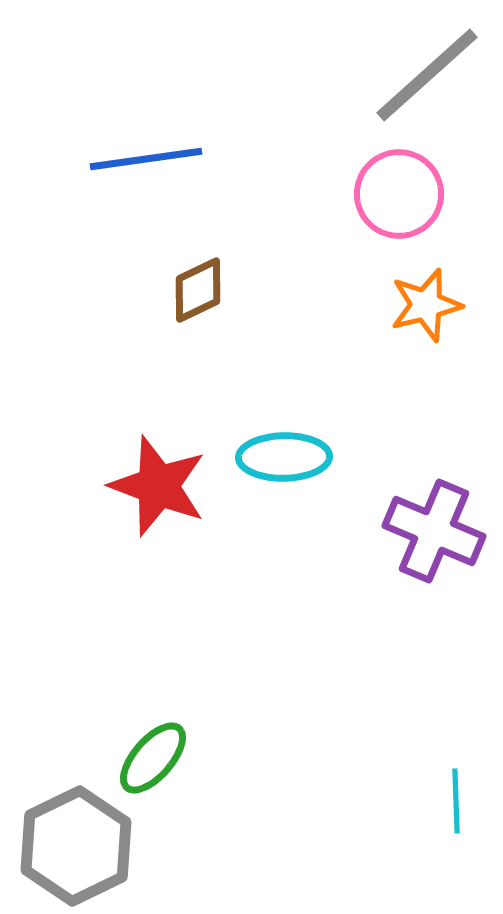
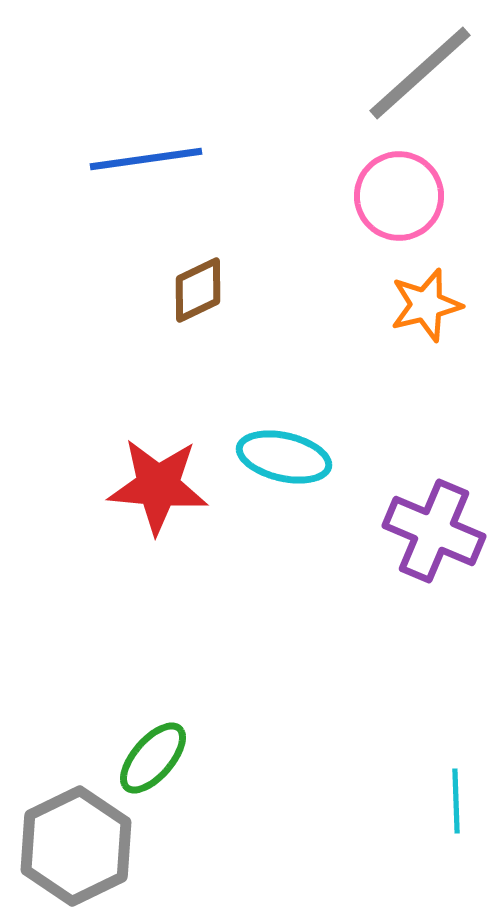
gray line: moved 7 px left, 2 px up
pink circle: moved 2 px down
cyan ellipse: rotated 14 degrees clockwise
red star: rotated 16 degrees counterclockwise
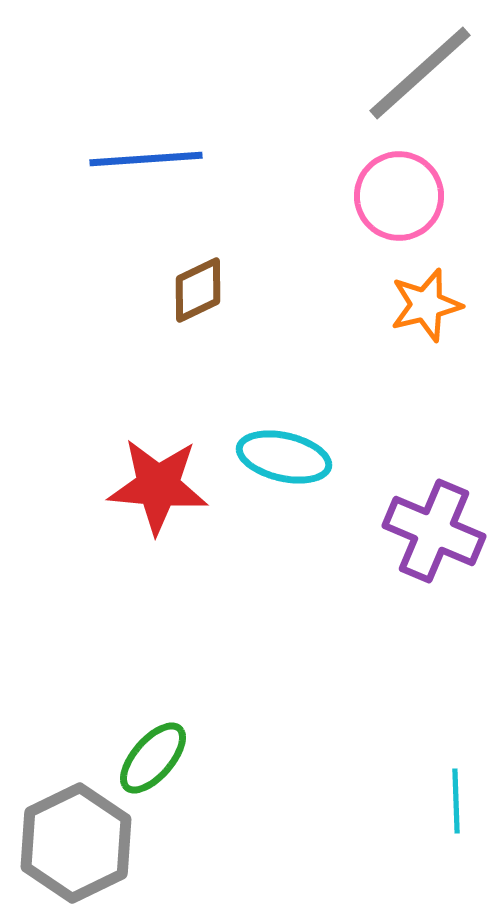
blue line: rotated 4 degrees clockwise
gray hexagon: moved 3 px up
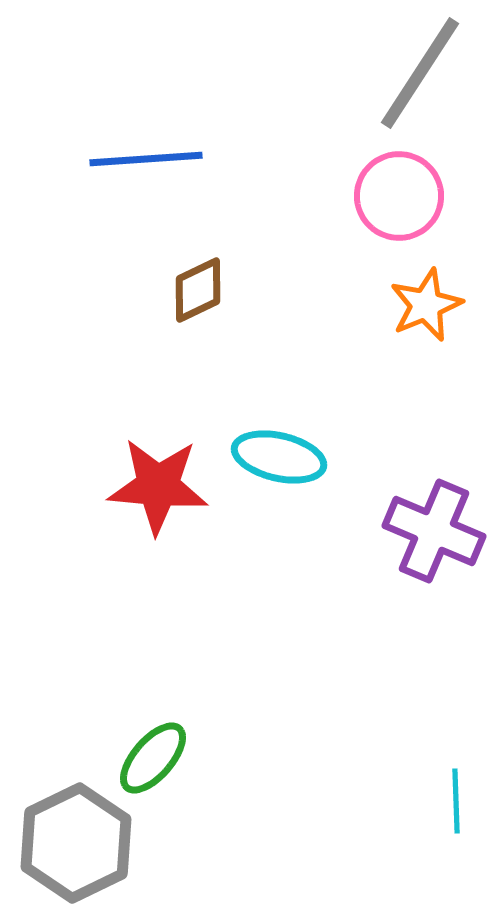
gray line: rotated 15 degrees counterclockwise
orange star: rotated 8 degrees counterclockwise
cyan ellipse: moved 5 px left
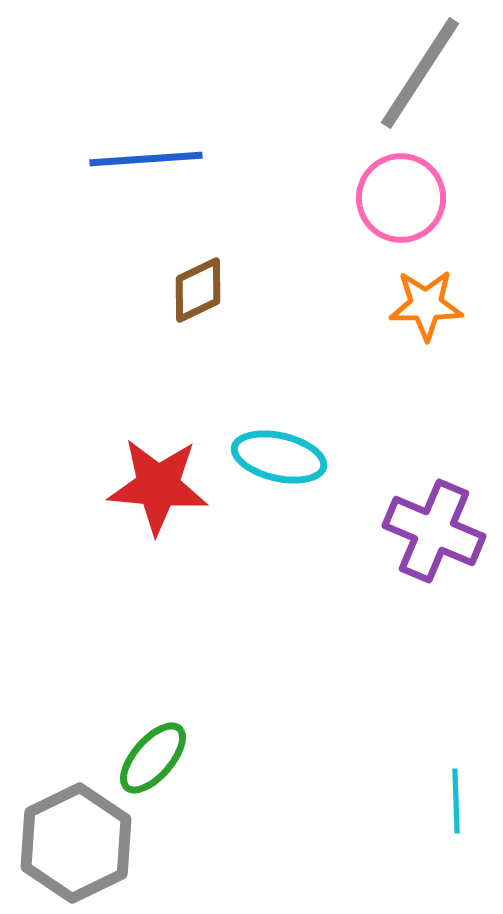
pink circle: moved 2 px right, 2 px down
orange star: rotated 22 degrees clockwise
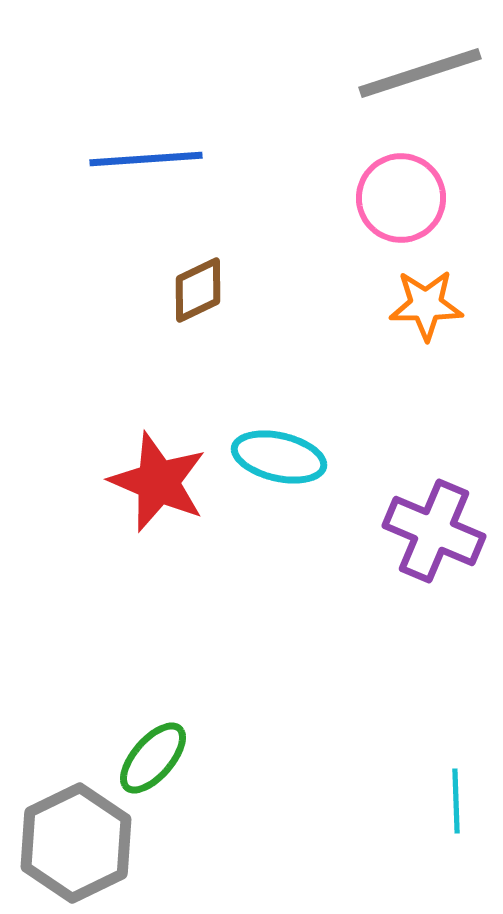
gray line: rotated 39 degrees clockwise
red star: moved 4 px up; rotated 18 degrees clockwise
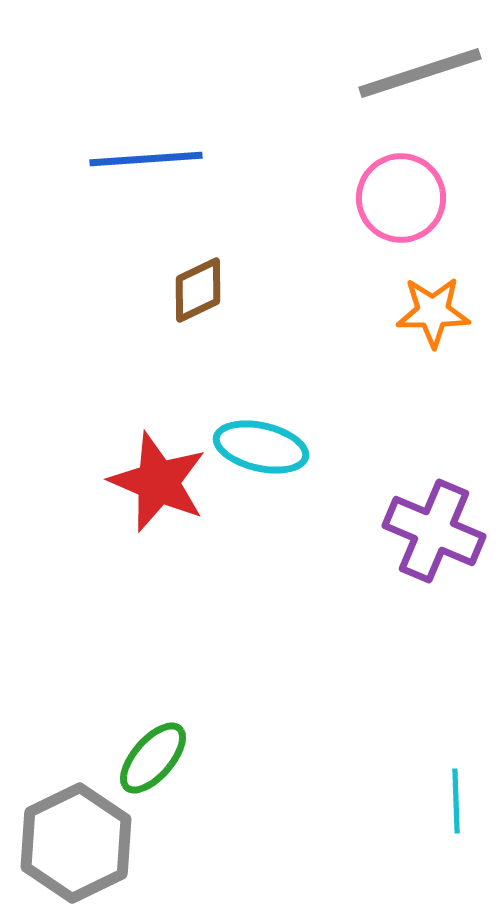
orange star: moved 7 px right, 7 px down
cyan ellipse: moved 18 px left, 10 px up
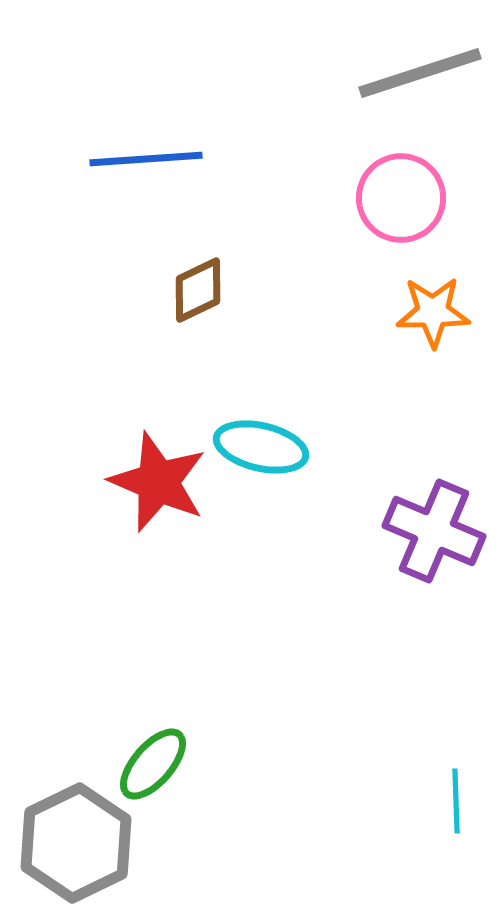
green ellipse: moved 6 px down
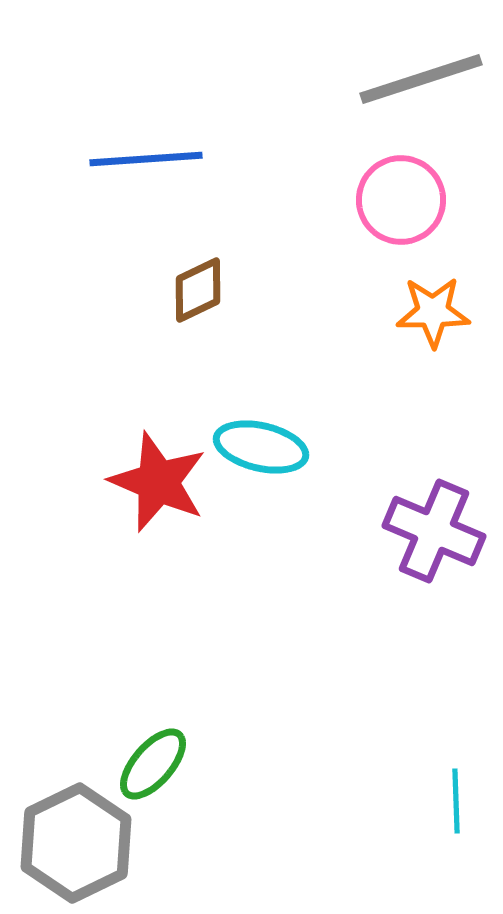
gray line: moved 1 px right, 6 px down
pink circle: moved 2 px down
